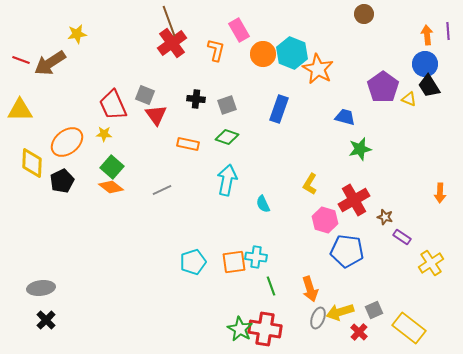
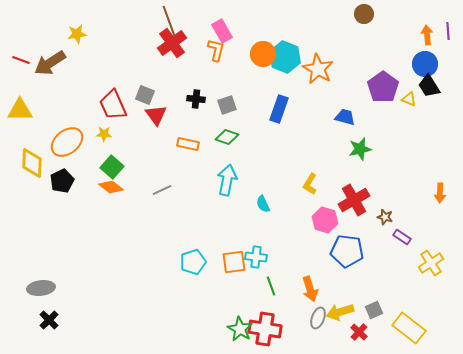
pink rectangle at (239, 30): moved 17 px left, 1 px down
cyan hexagon at (292, 53): moved 7 px left, 4 px down
black cross at (46, 320): moved 3 px right
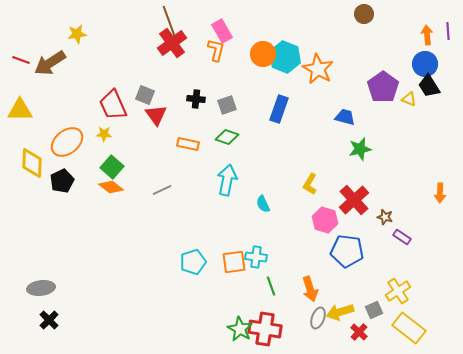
red cross at (354, 200): rotated 12 degrees counterclockwise
yellow cross at (431, 263): moved 33 px left, 28 px down
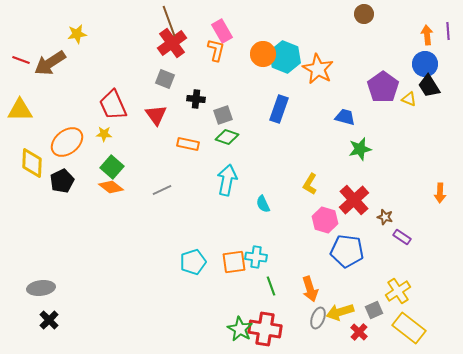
gray square at (145, 95): moved 20 px right, 16 px up
gray square at (227, 105): moved 4 px left, 10 px down
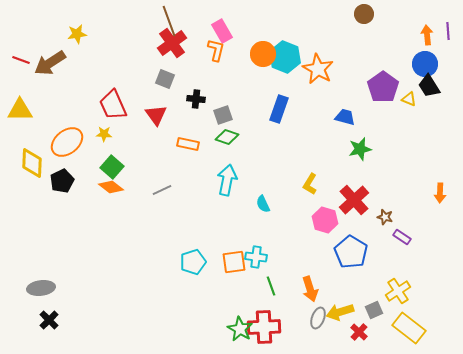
blue pentagon at (347, 251): moved 4 px right, 1 px down; rotated 24 degrees clockwise
red cross at (265, 329): moved 1 px left, 2 px up; rotated 12 degrees counterclockwise
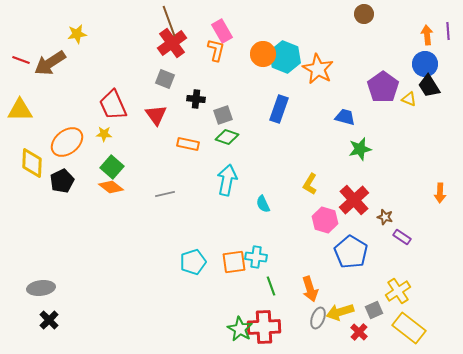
gray line at (162, 190): moved 3 px right, 4 px down; rotated 12 degrees clockwise
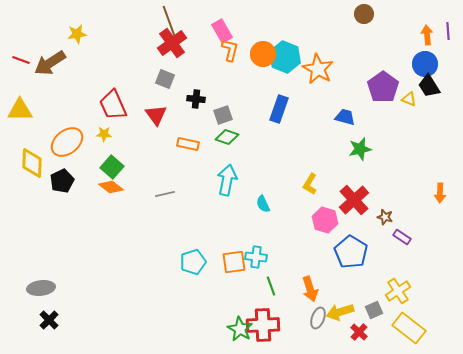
orange L-shape at (216, 50): moved 14 px right
red cross at (264, 327): moved 1 px left, 2 px up
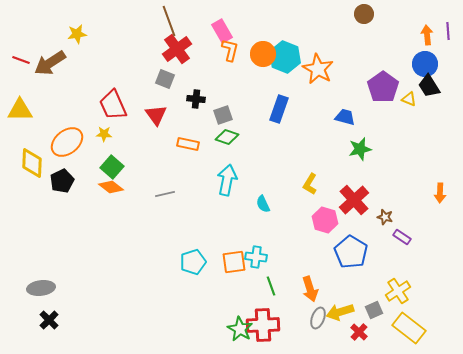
red cross at (172, 43): moved 5 px right, 6 px down
